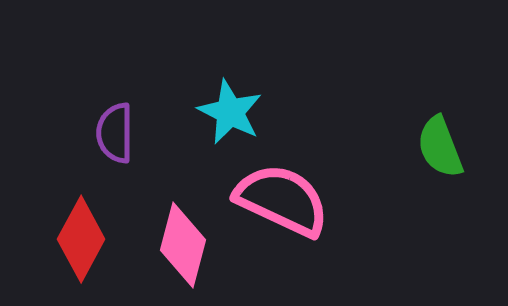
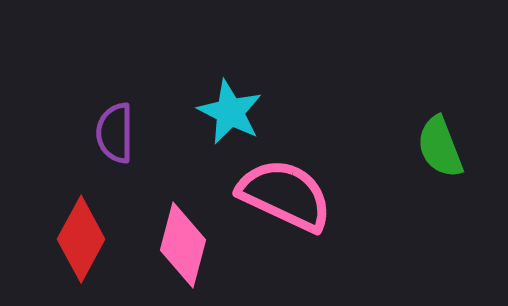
pink semicircle: moved 3 px right, 5 px up
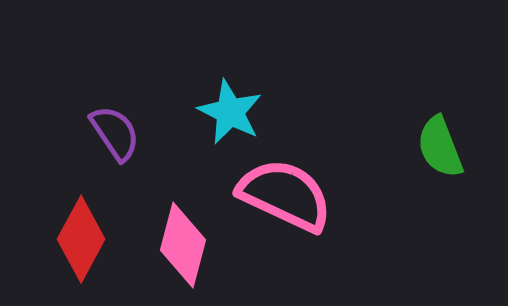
purple semicircle: rotated 146 degrees clockwise
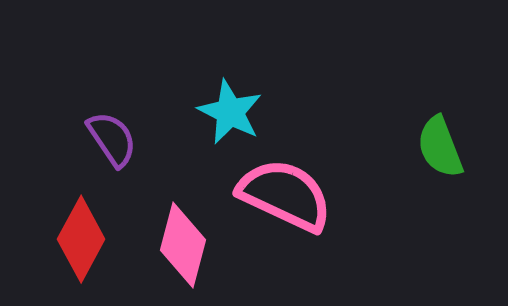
purple semicircle: moved 3 px left, 6 px down
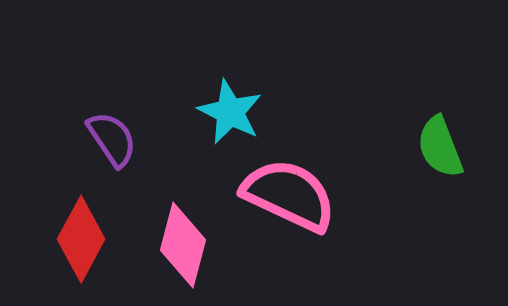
pink semicircle: moved 4 px right
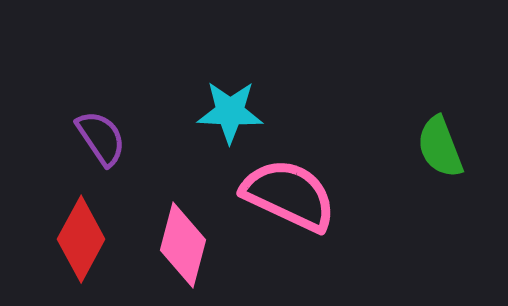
cyan star: rotated 24 degrees counterclockwise
purple semicircle: moved 11 px left, 1 px up
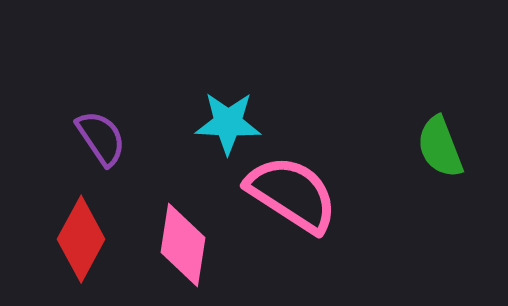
cyan star: moved 2 px left, 11 px down
pink semicircle: moved 3 px right, 1 px up; rotated 8 degrees clockwise
pink diamond: rotated 6 degrees counterclockwise
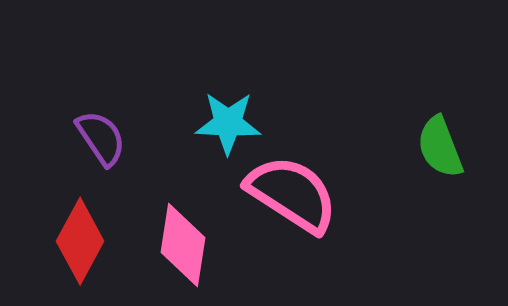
red diamond: moved 1 px left, 2 px down
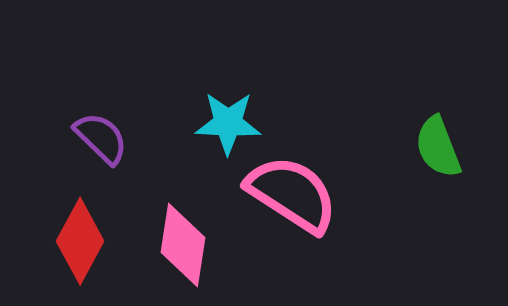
purple semicircle: rotated 12 degrees counterclockwise
green semicircle: moved 2 px left
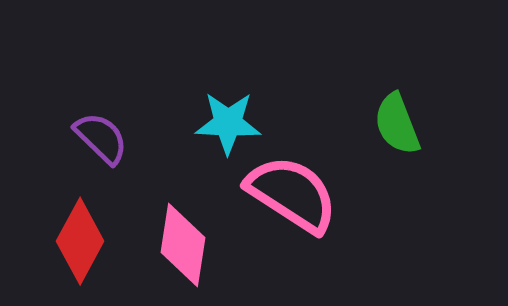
green semicircle: moved 41 px left, 23 px up
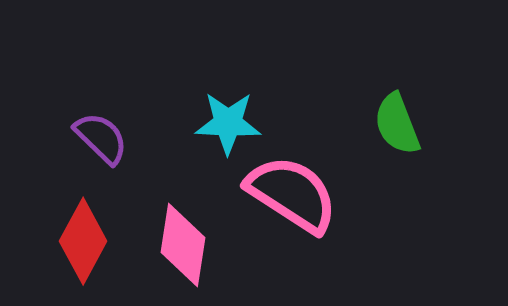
red diamond: moved 3 px right
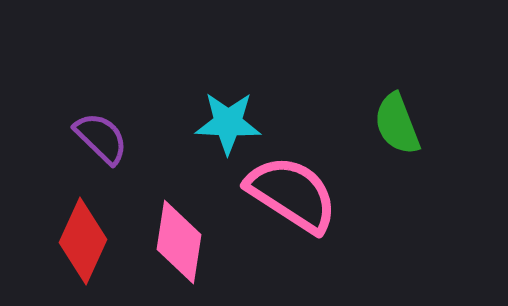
red diamond: rotated 4 degrees counterclockwise
pink diamond: moved 4 px left, 3 px up
